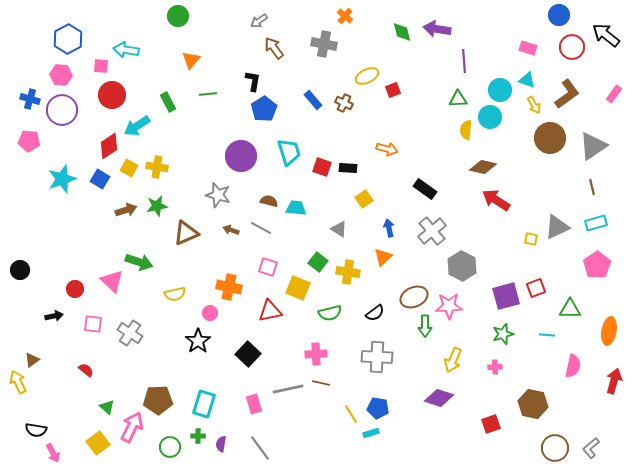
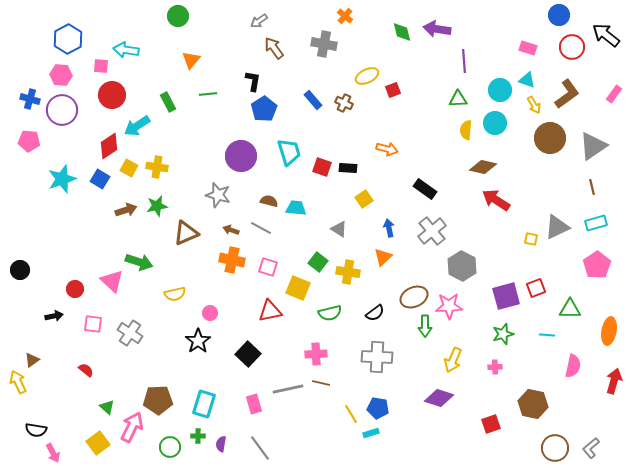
cyan circle at (490, 117): moved 5 px right, 6 px down
orange cross at (229, 287): moved 3 px right, 27 px up
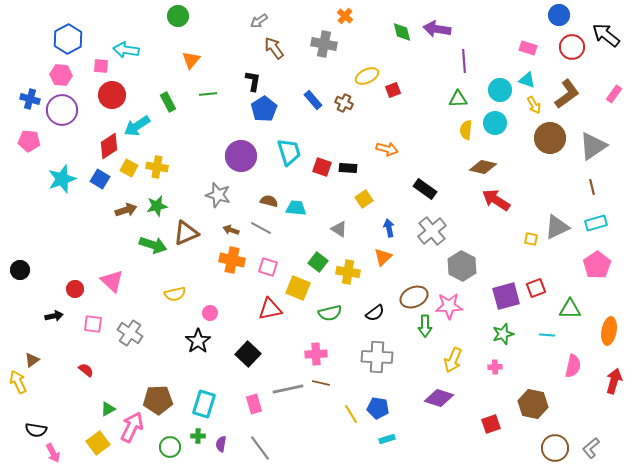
green arrow at (139, 262): moved 14 px right, 17 px up
red triangle at (270, 311): moved 2 px up
green triangle at (107, 407): moved 1 px right, 2 px down; rotated 49 degrees clockwise
cyan rectangle at (371, 433): moved 16 px right, 6 px down
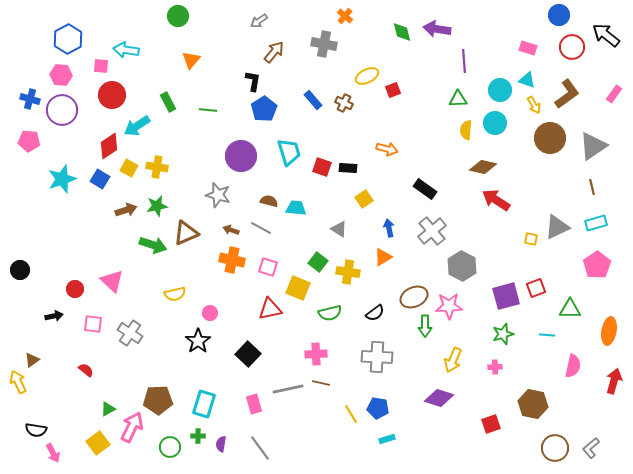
brown arrow at (274, 48): moved 4 px down; rotated 75 degrees clockwise
green line at (208, 94): moved 16 px down; rotated 12 degrees clockwise
orange triangle at (383, 257): rotated 12 degrees clockwise
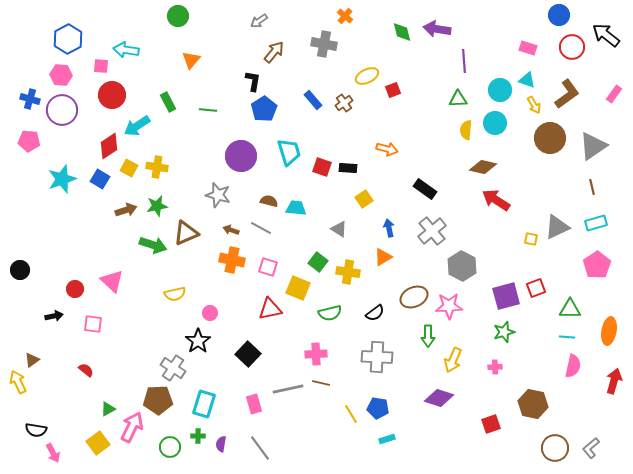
brown cross at (344, 103): rotated 30 degrees clockwise
green arrow at (425, 326): moved 3 px right, 10 px down
gray cross at (130, 333): moved 43 px right, 35 px down
green star at (503, 334): moved 1 px right, 2 px up
cyan line at (547, 335): moved 20 px right, 2 px down
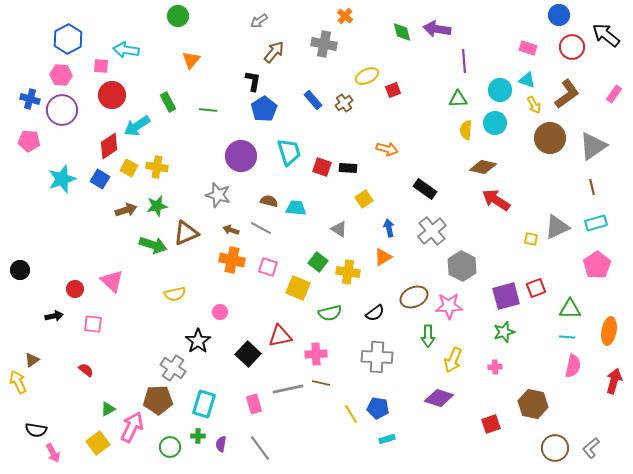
red triangle at (270, 309): moved 10 px right, 27 px down
pink circle at (210, 313): moved 10 px right, 1 px up
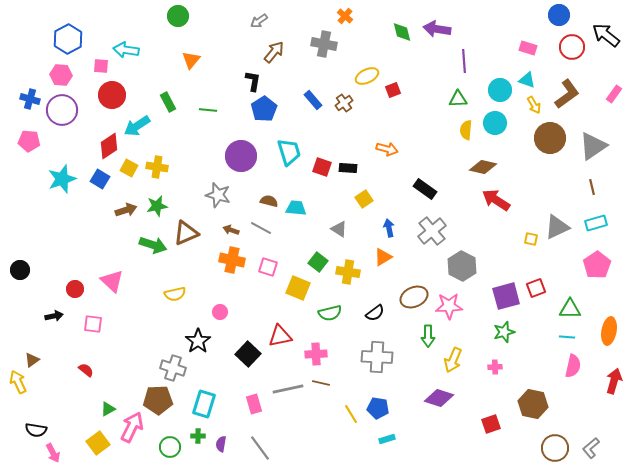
gray cross at (173, 368): rotated 15 degrees counterclockwise
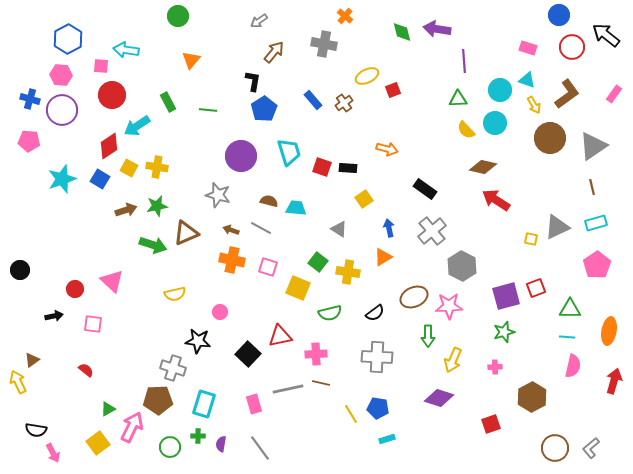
yellow semicircle at (466, 130): rotated 48 degrees counterclockwise
black star at (198, 341): rotated 30 degrees counterclockwise
brown hexagon at (533, 404): moved 1 px left, 7 px up; rotated 20 degrees clockwise
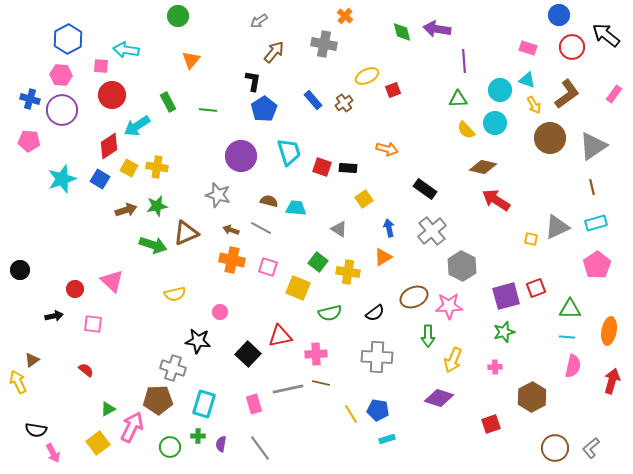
red arrow at (614, 381): moved 2 px left
blue pentagon at (378, 408): moved 2 px down
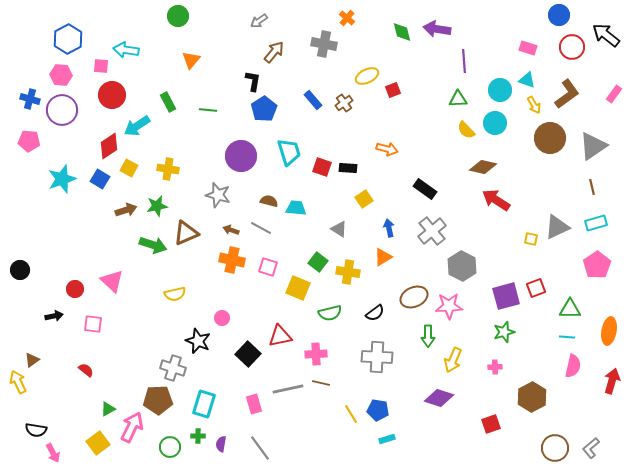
orange cross at (345, 16): moved 2 px right, 2 px down
yellow cross at (157, 167): moved 11 px right, 2 px down
pink circle at (220, 312): moved 2 px right, 6 px down
black star at (198, 341): rotated 15 degrees clockwise
